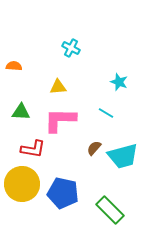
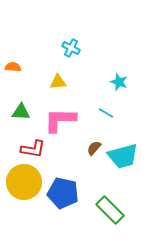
orange semicircle: moved 1 px left, 1 px down
yellow triangle: moved 5 px up
yellow circle: moved 2 px right, 2 px up
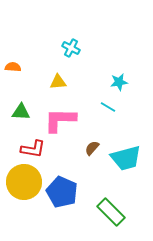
cyan star: rotated 30 degrees counterclockwise
cyan line: moved 2 px right, 6 px up
brown semicircle: moved 2 px left
cyan trapezoid: moved 3 px right, 2 px down
blue pentagon: moved 1 px left, 1 px up; rotated 12 degrees clockwise
green rectangle: moved 1 px right, 2 px down
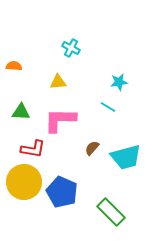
orange semicircle: moved 1 px right, 1 px up
cyan trapezoid: moved 1 px up
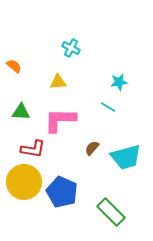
orange semicircle: rotated 35 degrees clockwise
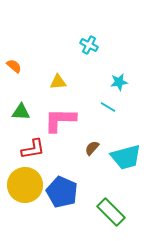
cyan cross: moved 18 px right, 3 px up
red L-shape: rotated 20 degrees counterclockwise
yellow circle: moved 1 px right, 3 px down
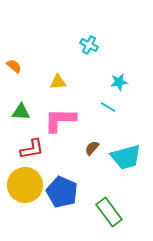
red L-shape: moved 1 px left
green rectangle: moved 2 px left; rotated 8 degrees clockwise
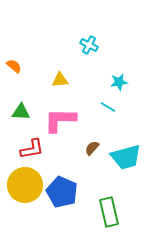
yellow triangle: moved 2 px right, 2 px up
green rectangle: rotated 24 degrees clockwise
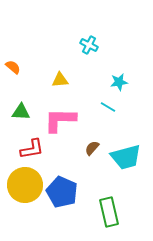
orange semicircle: moved 1 px left, 1 px down
